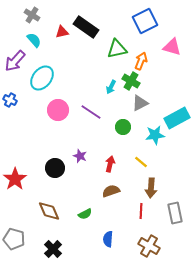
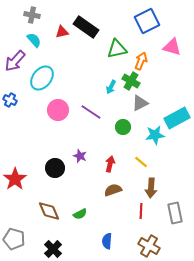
gray cross: rotated 21 degrees counterclockwise
blue square: moved 2 px right
brown semicircle: moved 2 px right, 1 px up
green semicircle: moved 5 px left
blue semicircle: moved 1 px left, 2 px down
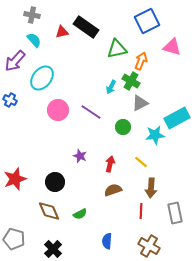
black circle: moved 14 px down
red star: rotated 15 degrees clockwise
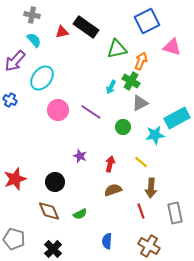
red line: rotated 21 degrees counterclockwise
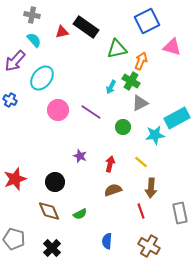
gray rectangle: moved 5 px right
black cross: moved 1 px left, 1 px up
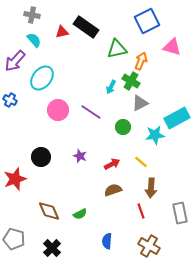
red arrow: moved 2 px right; rotated 49 degrees clockwise
black circle: moved 14 px left, 25 px up
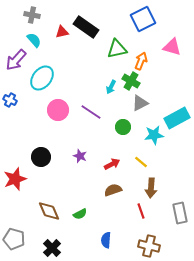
blue square: moved 4 px left, 2 px up
purple arrow: moved 1 px right, 1 px up
cyan star: moved 1 px left
blue semicircle: moved 1 px left, 1 px up
brown cross: rotated 15 degrees counterclockwise
